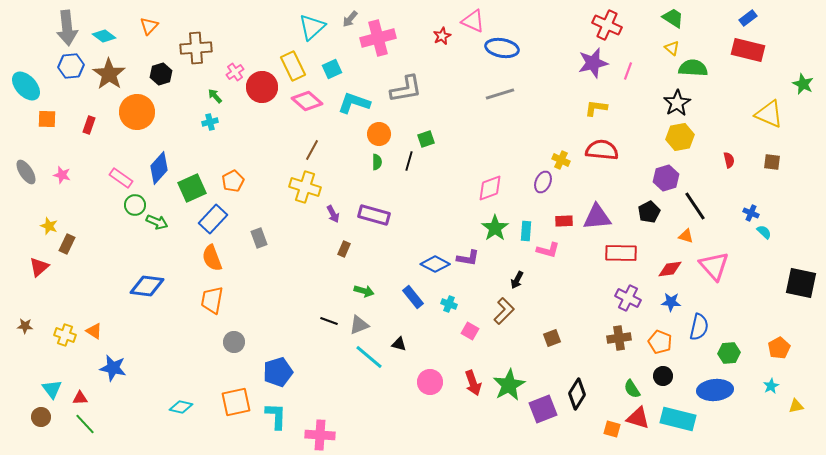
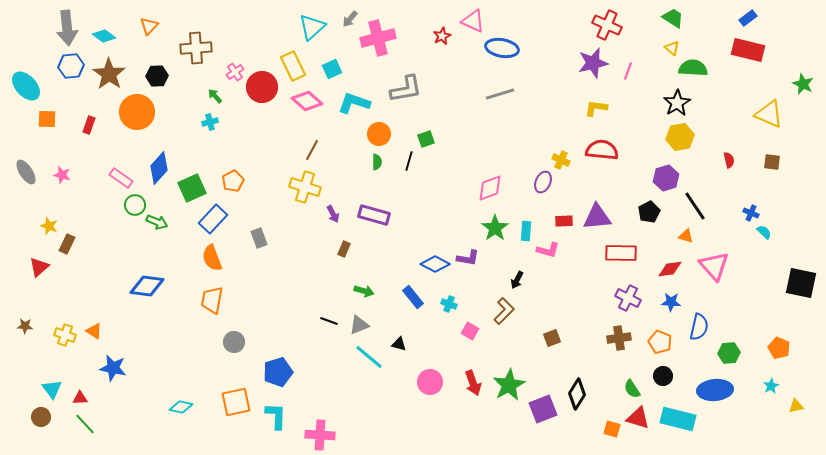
black hexagon at (161, 74): moved 4 px left, 2 px down; rotated 15 degrees clockwise
orange pentagon at (779, 348): rotated 20 degrees counterclockwise
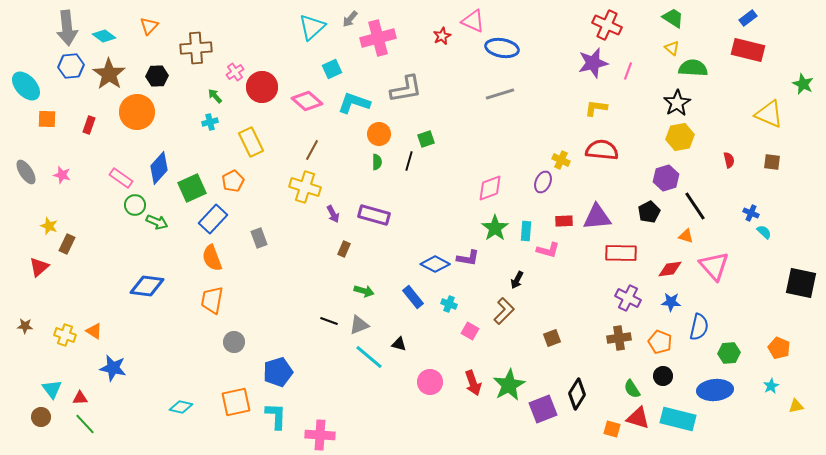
yellow rectangle at (293, 66): moved 42 px left, 76 px down
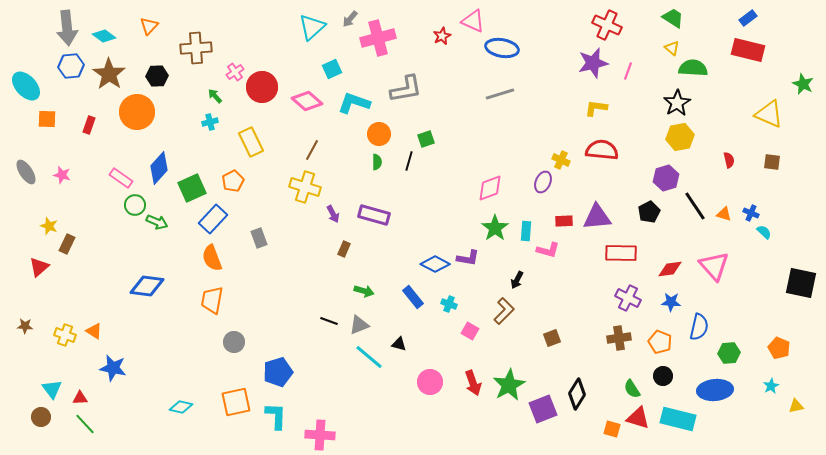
orange triangle at (686, 236): moved 38 px right, 22 px up
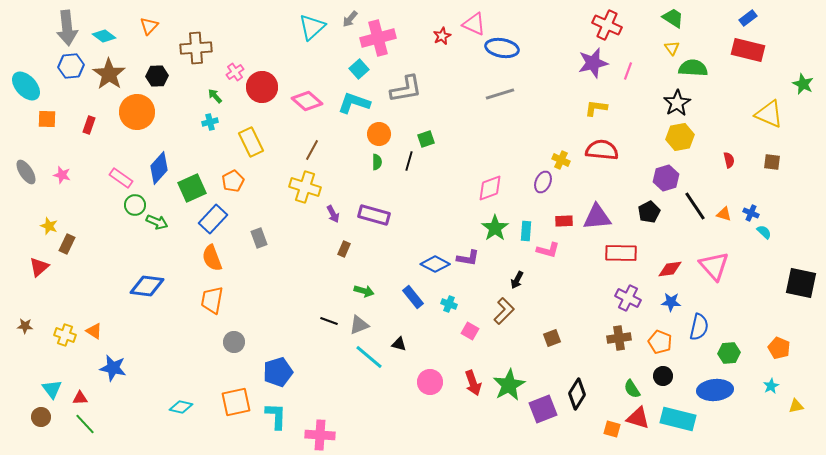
pink triangle at (473, 21): moved 1 px right, 3 px down
yellow triangle at (672, 48): rotated 14 degrees clockwise
cyan square at (332, 69): moved 27 px right; rotated 18 degrees counterclockwise
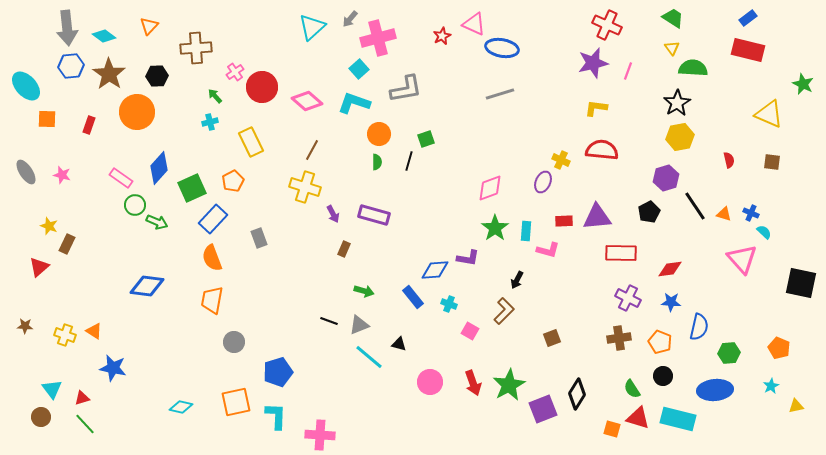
blue diamond at (435, 264): moved 6 px down; rotated 32 degrees counterclockwise
pink triangle at (714, 266): moved 28 px right, 7 px up
red triangle at (80, 398): moved 2 px right; rotated 14 degrees counterclockwise
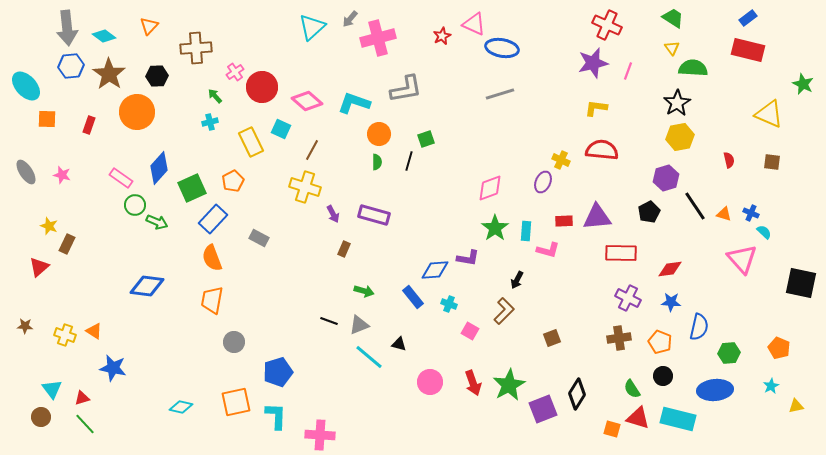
cyan square at (359, 69): moved 78 px left, 60 px down; rotated 24 degrees counterclockwise
gray rectangle at (259, 238): rotated 42 degrees counterclockwise
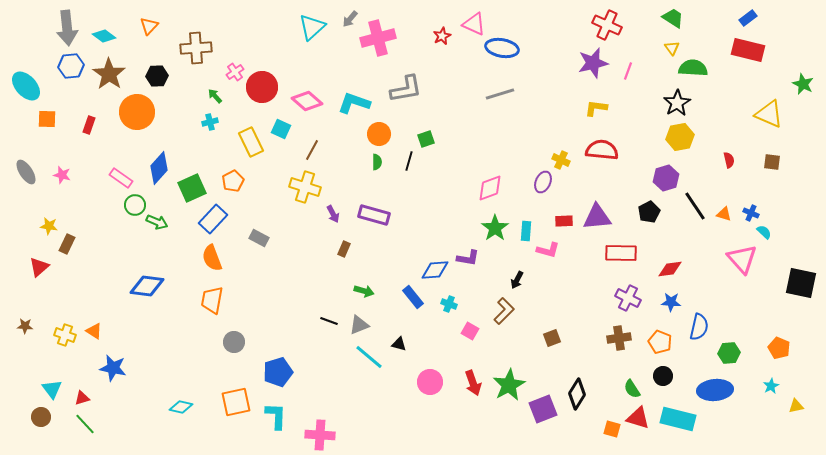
yellow star at (49, 226): rotated 12 degrees counterclockwise
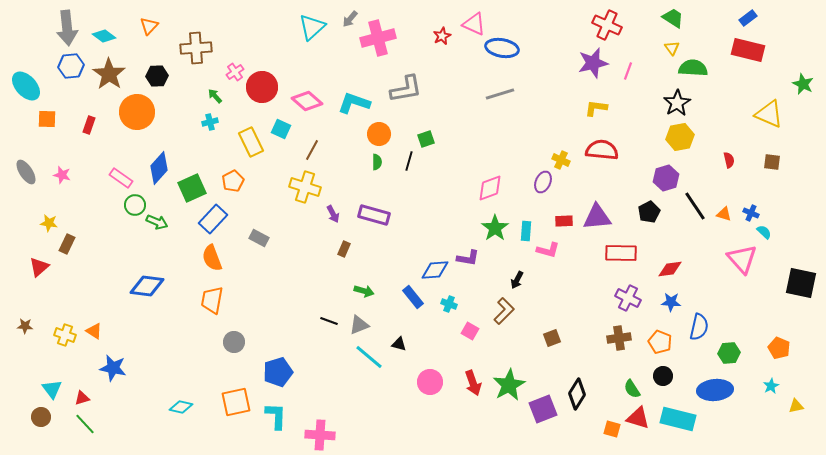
yellow star at (49, 226): moved 3 px up
